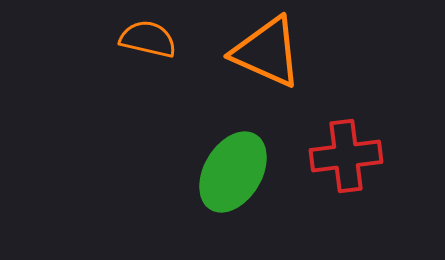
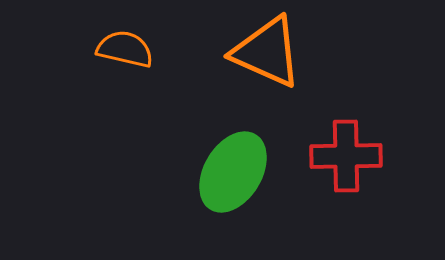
orange semicircle: moved 23 px left, 10 px down
red cross: rotated 6 degrees clockwise
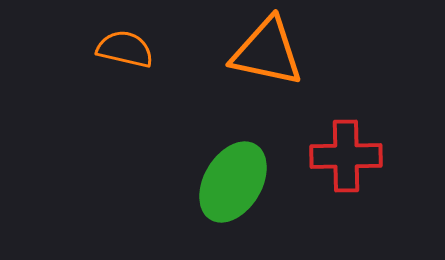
orange triangle: rotated 12 degrees counterclockwise
green ellipse: moved 10 px down
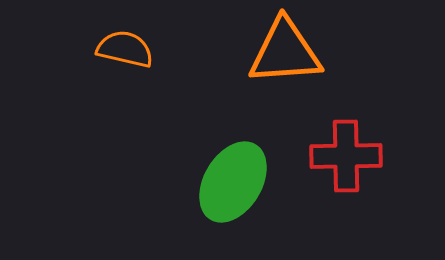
orange triangle: moved 18 px right; rotated 16 degrees counterclockwise
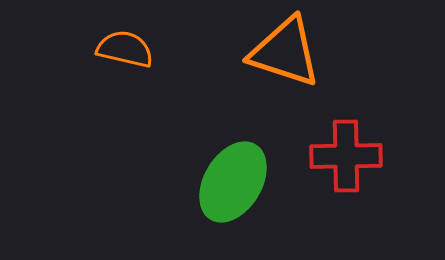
orange triangle: rotated 22 degrees clockwise
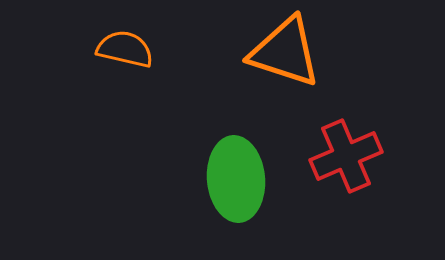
red cross: rotated 22 degrees counterclockwise
green ellipse: moved 3 px right, 3 px up; rotated 36 degrees counterclockwise
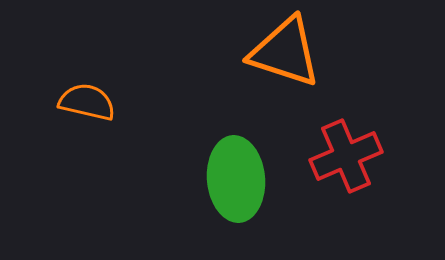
orange semicircle: moved 38 px left, 53 px down
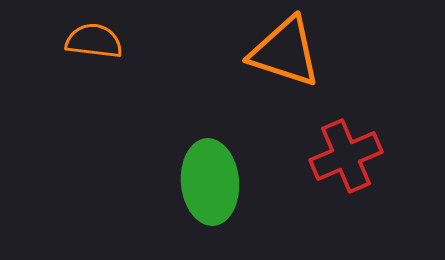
orange semicircle: moved 7 px right, 61 px up; rotated 6 degrees counterclockwise
green ellipse: moved 26 px left, 3 px down
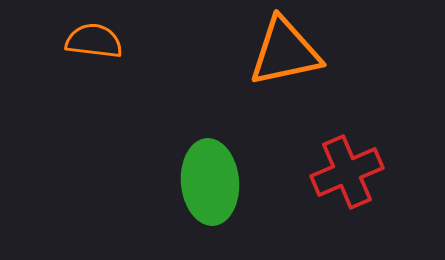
orange triangle: rotated 30 degrees counterclockwise
red cross: moved 1 px right, 16 px down
